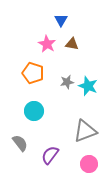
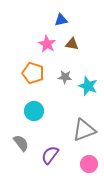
blue triangle: rotated 48 degrees clockwise
gray star: moved 2 px left, 5 px up; rotated 16 degrees clockwise
gray triangle: moved 1 px left, 1 px up
gray semicircle: moved 1 px right
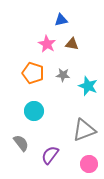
gray star: moved 2 px left, 2 px up
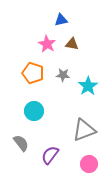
cyan star: rotated 18 degrees clockwise
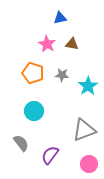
blue triangle: moved 1 px left, 2 px up
gray star: moved 1 px left
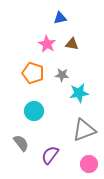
cyan star: moved 9 px left, 7 px down; rotated 24 degrees clockwise
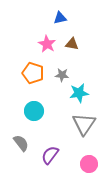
gray triangle: moved 6 px up; rotated 35 degrees counterclockwise
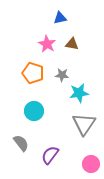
pink circle: moved 2 px right
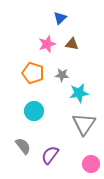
blue triangle: rotated 32 degrees counterclockwise
pink star: rotated 24 degrees clockwise
gray semicircle: moved 2 px right, 3 px down
